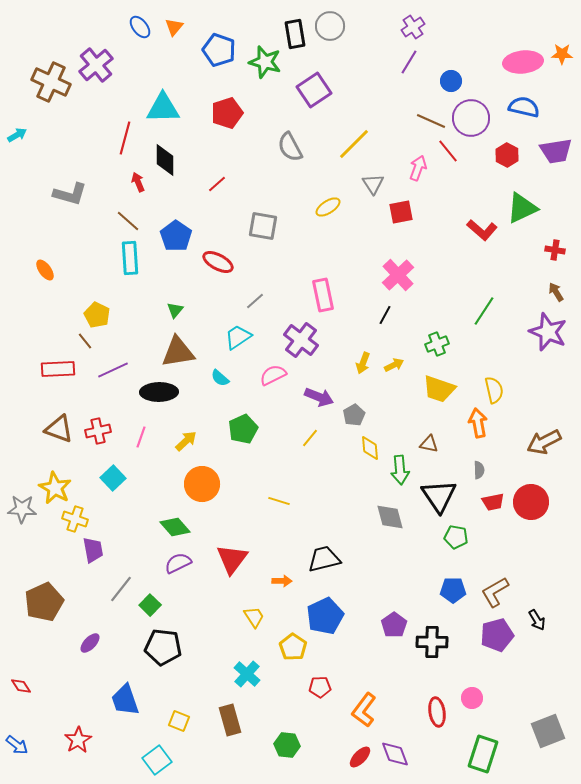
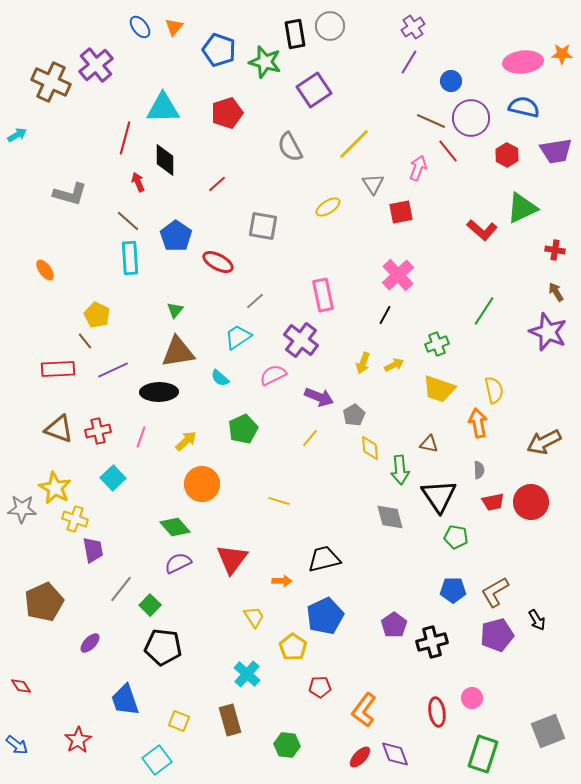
black cross at (432, 642): rotated 16 degrees counterclockwise
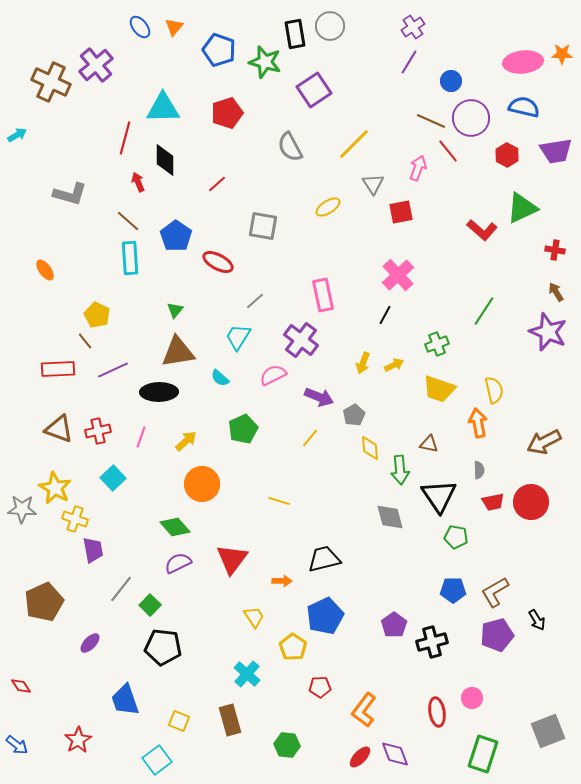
cyan trapezoid at (238, 337): rotated 24 degrees counterclockwise
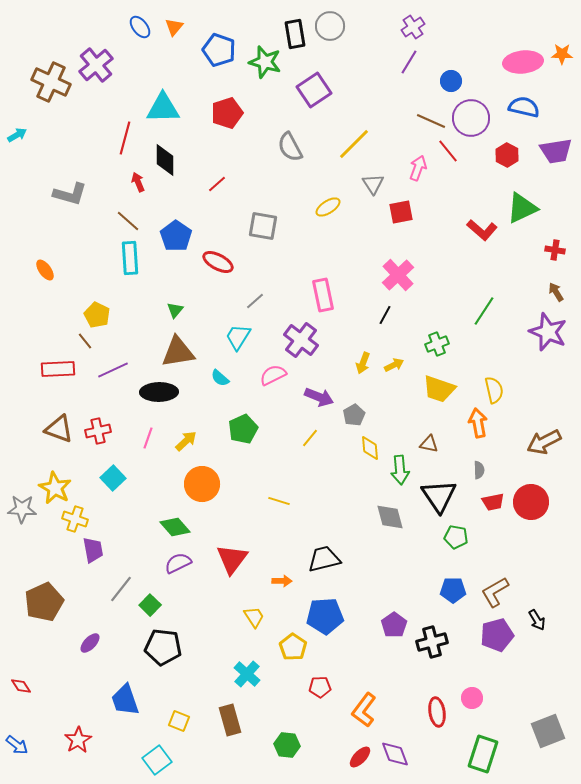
pink line at (141, 437): moved 7 px right, 1 px down
blue pentagon at (325, 616): rotated 21 degrees clockwise
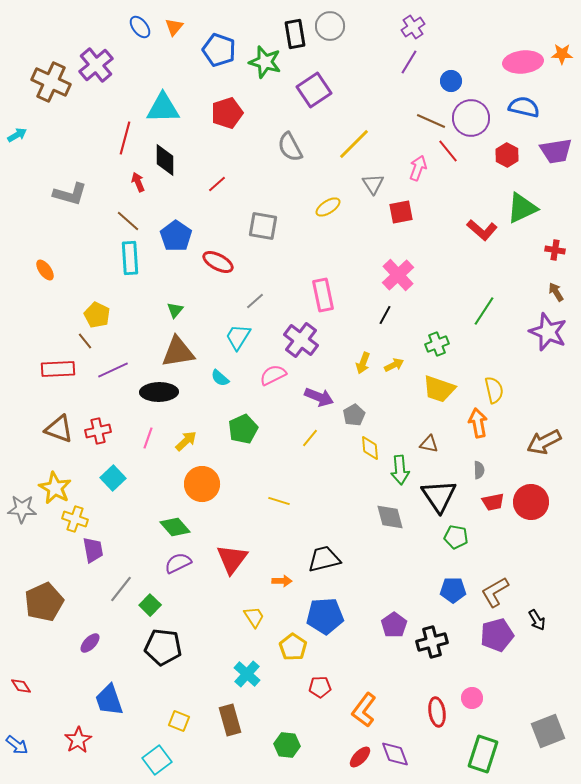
blue trapezoid at (125, 700): moved 16 px left
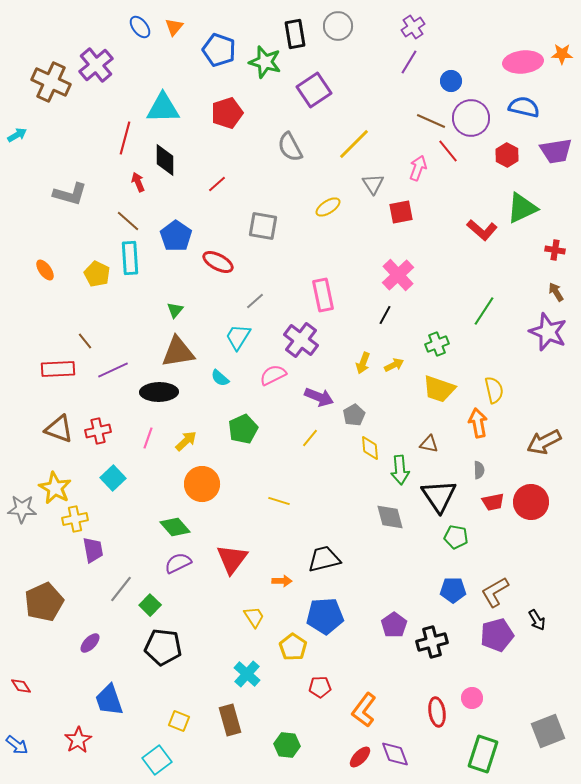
gray circle at (330, 26): moved 8 px right
yellow pentagon at (97, 315): moved 41 px up
yellow cross at (75, 519): rotated 30 degrees counterclockwise
